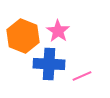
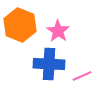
orange hexagon: moved 3 px left, 11 px up
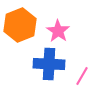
orange hexagon: rotated 16 degrees clockwise
pink line: rotated 36 degrees counterclockwise
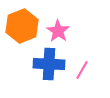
orange hexagon: moved 2 px right, 1 px down
pink line: moved 6 px up
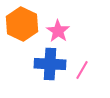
orange hexagon: moved 2 px up; rotated 12 degrees counterclockwise
blue cross: moved 1 px right
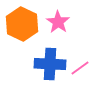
pink star: moved 9 px up
pink line: moved 2 px left, 2 px up; rotated 24 degrees clockwise
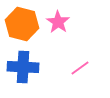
orange hexagon: rotated 12 degrees counterclockwise
blue cross: moved 27 px left, 3 px down
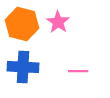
pink line: moved 2 px left, 3 px down; rotated 36 degrees clockwise
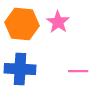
orange hexagon: rotated 8 degrees counterclockwise
blue cross: moved 3 px left, 2 px down
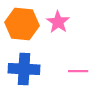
blue cross: moved 4 px right
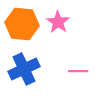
blue cross: rotated 28 degrees counterclockwise
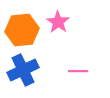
orange hexagon: moved 6 px down; rotated 12 degrees counterclockwise
blue cross: moved 1 px left, 1 px down
